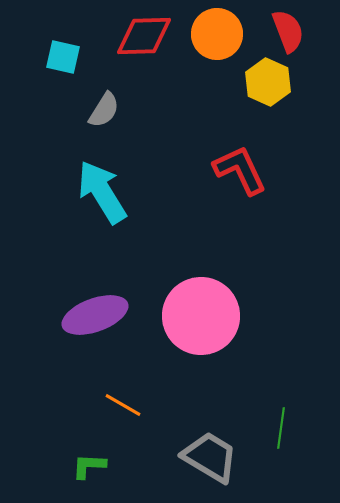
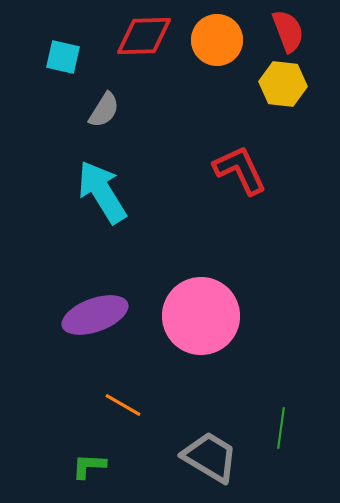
orange circle: moved 6 px down
yellow hexagon: moved 15 px right, 2 px down; rotated 18 degrees counterclockwise
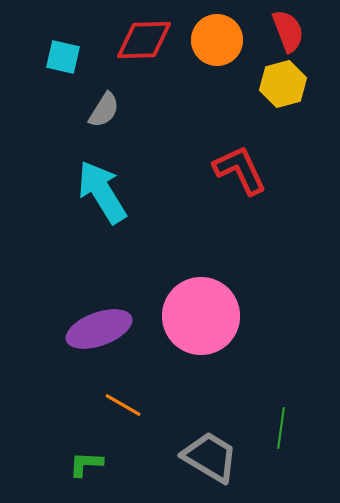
red diamond: moved 4 px down
yellow hexagon: rotated 21 degrees counterclockwise
purple ellipse: moved 4 px right, 14 px down
green L-shape: moved 3 px left, 2 px up
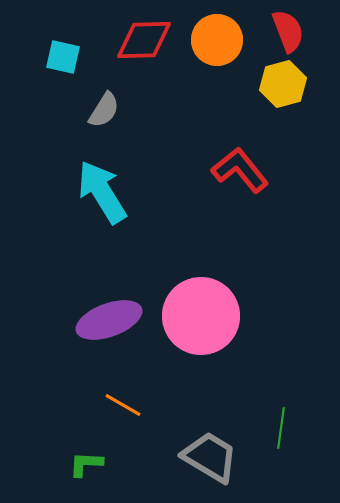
red L-shape: rotated 14 degrees counterclockwise
purple ellipse: moved 10 px right, 9 px up
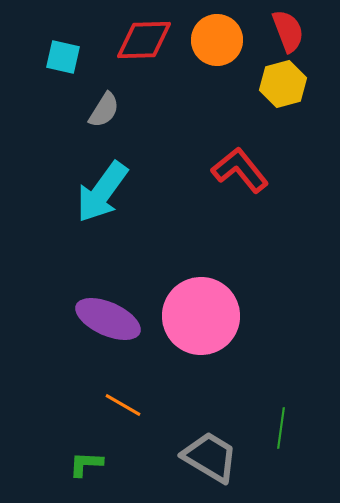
cyan arrow: rotated 112 degrees counterclockwise
purple ellipse: moved 1 px left, 1 px up; rotated 44 degrees clockwise
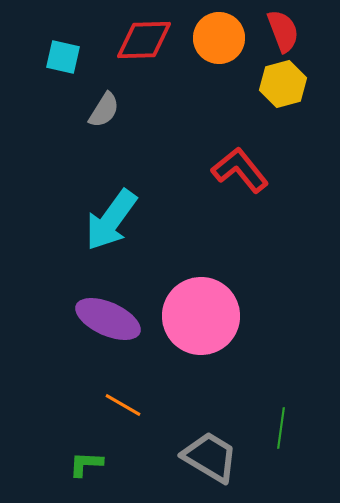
red semicircle: moved 5 px left
orange circle: moved 2 px right, 2 px up
cyan arrow: moved 9 px right, 28 px down
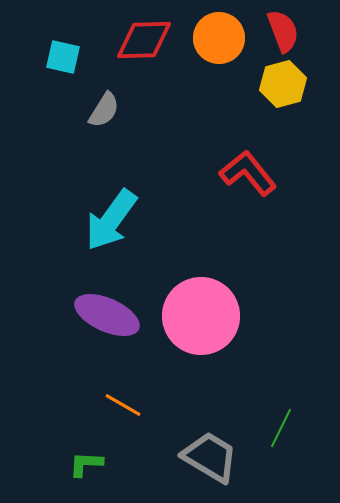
red L-shape: moved 8 px right, 3 px down
purple ellipse: moved 1 px left, 4 px up
green line: rotated 18 degrees clockwise
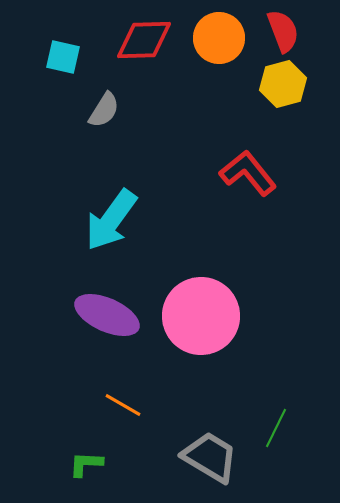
green line: moved 5 px left
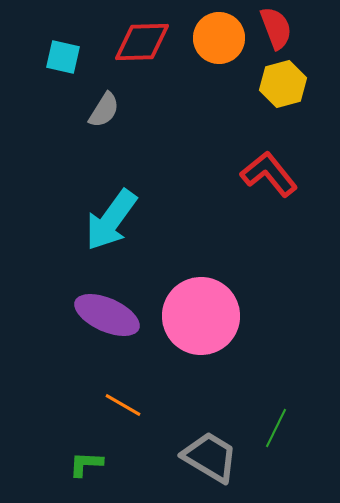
red semicircle: moved 7 px left, 3 px up
red diamond: moved 2 px left, 2 px down
red L-shape: moved 21 px right, 1 px down
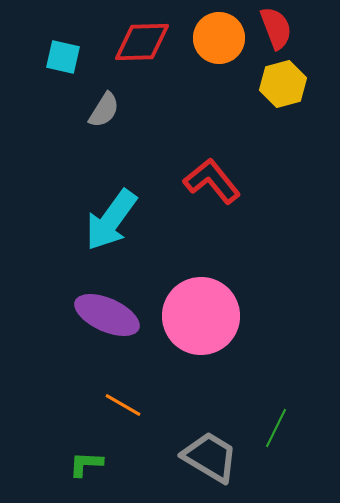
red L-shape: moved 57 px left, 7 px down
